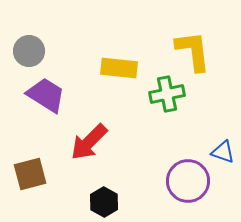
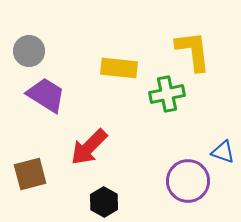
red arrow: moved 5 px down
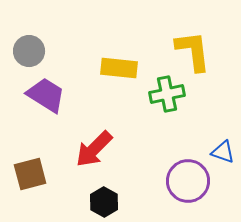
red arrow: moved 5 px right, 2 px down
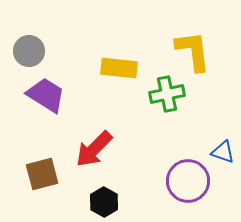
brown square: moved 12 px right
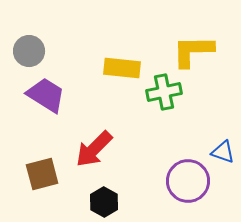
yellow L-shape: rotated 84 degrees counterclockwise
yellow rectangle: moved 3 px right
green cross: moved 3 px left, 2 px up
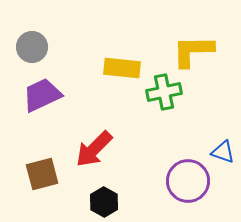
gray circle: moved 3 px right, 4 px up
purple trapezoid: moved 4 px left; rotated 57 degrees counterclockwise
